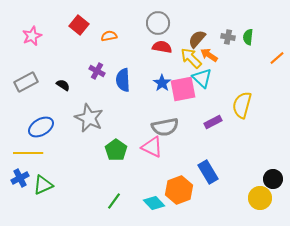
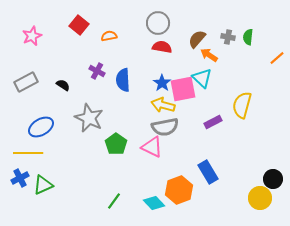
yellow arrow: moved 28 px left, 47 px down; rotated 30 degrees counterclockwise
green pentagon: moved 6 px up
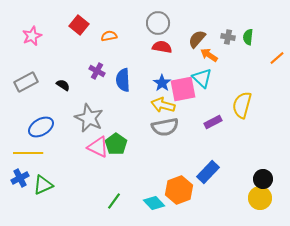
pink triangle: moved 54 px left
blue rectangle: rotated 75 degrees clockwise
black circle: moved 10 px left
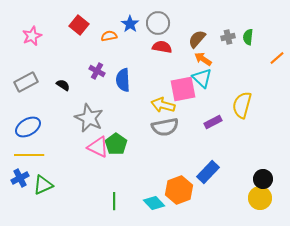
gray cross: rotated 24 degrees counterclockwise
orange arrow: moved 6 px left, 4 px down
blue star: moved 32 px left, 59 px up
blue ellipse: moved 13 px left
yellow line: moved 1 px right, 2 px down
green line: rotated 36 degrees counterclockwise
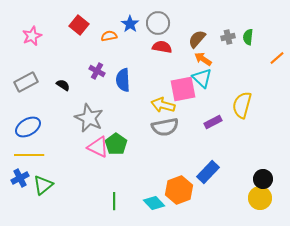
green triangle: rotated 15 degrees counterclockwise
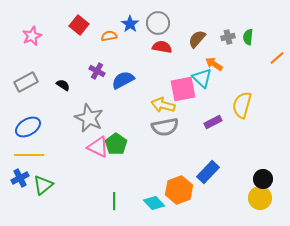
orange arrow: moved 11 px right, 5 px down
blue semicircle: rotated 65 degrees clockwise
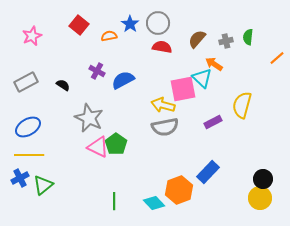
gray cross: moved 2 px left, 4 px down
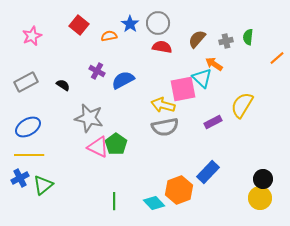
yellow semicircle: rotated 16 degrees clockwise
gray star: rotated 12 degrees counterclockwise
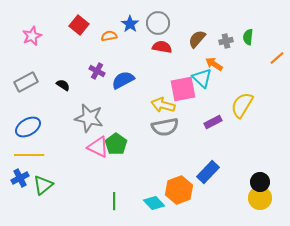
black circle: moved 3 px left, 3 px down
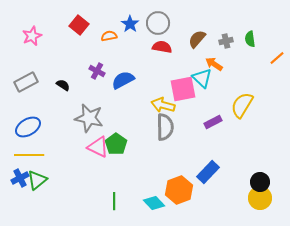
green semicircle: moved 2 px right, 2 px down; rotated 14 degrees counterclockwise
gray semicircle: rotated 80 degrees counterclockwise
green triangle: moved 6 px left, 5 px up
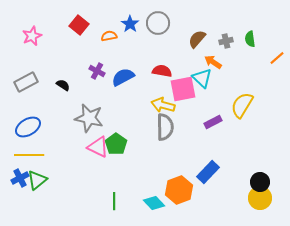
red semicircle: moved 24 px down
orange arrow: moved 1 px left, 2 px up
blue semicircle: moved 3 px up
